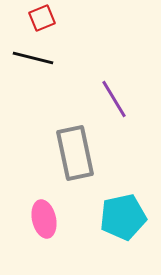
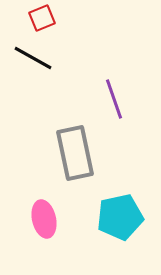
black line: rotated 15 degrees clockwise
purple line: rotated 12 degrees clockwise
cyan pentagon: moved 3 px left
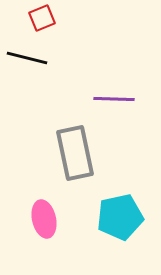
black line: moved 6 px left; rotated 15 degrees counterclockwise
purple line: rotated 69 degrees counterclockwise
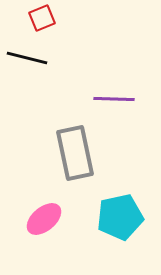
pink ellipse: rotated 63 degrees clockwise
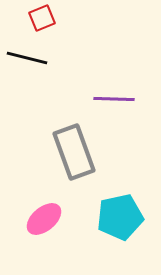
gray rectangle: moved 1 px left, 1 px up; rotated 8 degrees counterclockwise
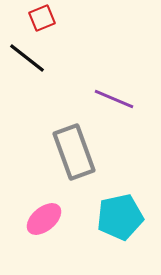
black line: rotated 24 degrees clockwise
purple line: rotated 21 degrees clockwise
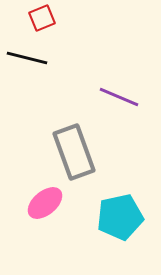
black line: rotated 24 degrees counterclockwise
purple line: moved 5 px right, 2 px up
pink ellipse: moved 1 px right, 16 px up
